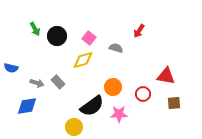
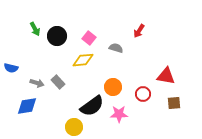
yellow diamond: rotated 10 degrees clockwise
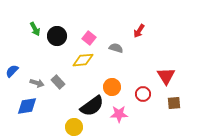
blue semicircle: moved 1 px right, 3 px down; rotated 120 degrees clockwise
red triangle: rotated 48 degrees clockwise
orange circle: moved 1 px left
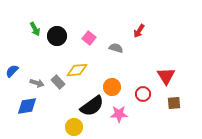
yellow diamond: moved 6 px left, 10 px down
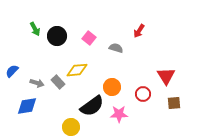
yellow circle: moved 3 px left
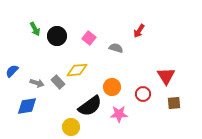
black semicircle: moved 2 px left
